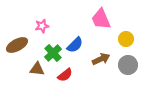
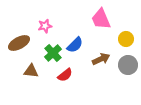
pink star: moved 3 px right
brown ellipse: moved 2 px right, 2 px up
brown triangle: moved 6 px left, 2 px down
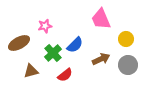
brown triangle: rotated 21 degrees counterclockwise
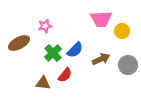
pink trapezoid: rotated 70 degrees counterclockwise
yellow circle: moved 4 px left, 8 px up
blue semicircle: moved 5 px down
brown triangle: moved 12 px right, 12 px down; rotated 21 degrees clockwise
red semicircle: rotated 14 degrees counterclockwise
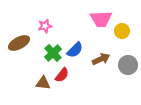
red semicircle: moved 3 px left
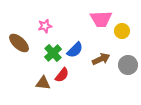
brown ellipse: rotated 70 degrees clockwise
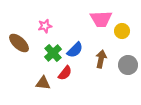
brown arrow: rotated 54 degrees counterclockwise
red semicircle: moved 3 px right, 2 px up
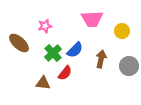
pink trapezoid: moved 9 px left
gray circle: moved 1 px right, 1 px down
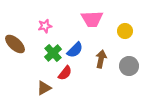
yellow circle: moved 3 px right
brown ellipse: moved 4 px left, 1 px down
brown triangle: moved 1 px right, 5 px down; rotated 35 degrees counterclockwise
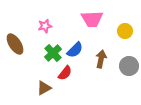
brown ellipse: rotated 15 degrees clockwise
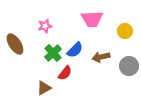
brown arrow: moved 2 px up; rotated 114 degrees counterclockwise
